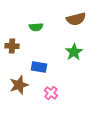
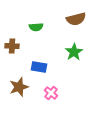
brown star: moved 2 px down
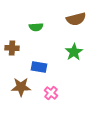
brown cross: moved 2 px down
brown star: moved 2 px right; rotated 18 degrees clockwise
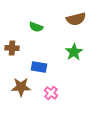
green semicircle: rotated 24 degrees clockwise
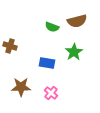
brown semicircle: moved 1 px right, 2 px down
green semicircle: moved 16 px right
brown cross: moved 2 px left, 2 px up; rotated 16 degrees clockwise
blue rectangle: moved 8 px right, 4 px up
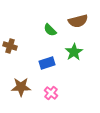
brown semicircle: moved 1 px right
green semicircle: moved 2 px left, 3 px down; rotated 24 degrees clockwise
blue rectangle: rotated 28 degrees counterclockwise
